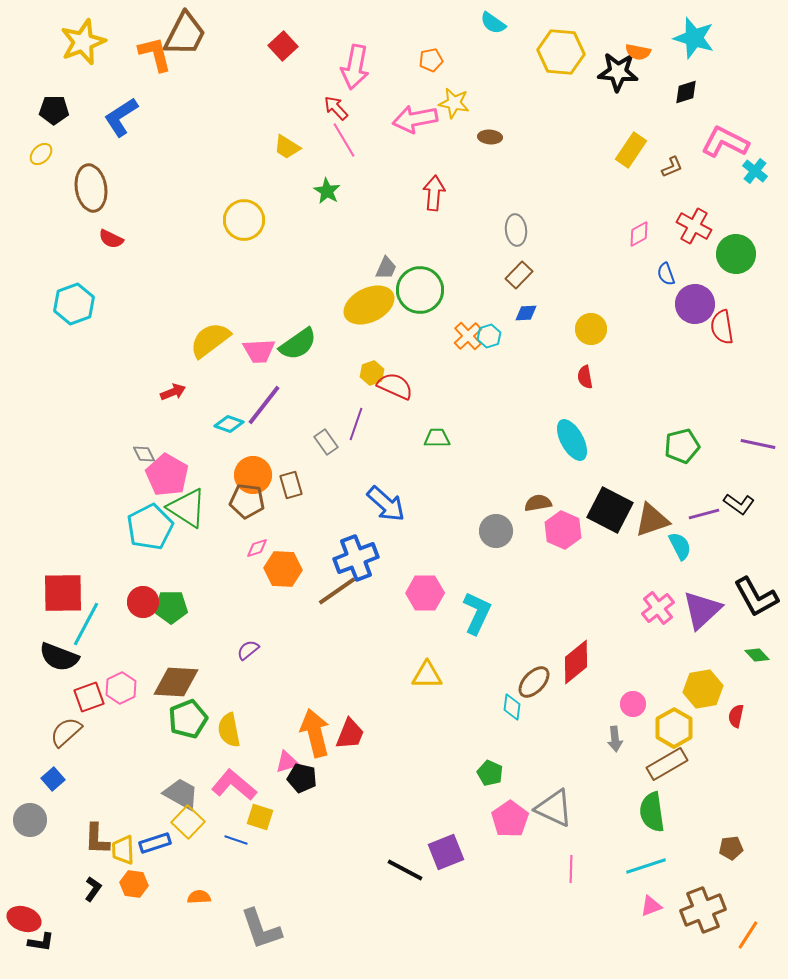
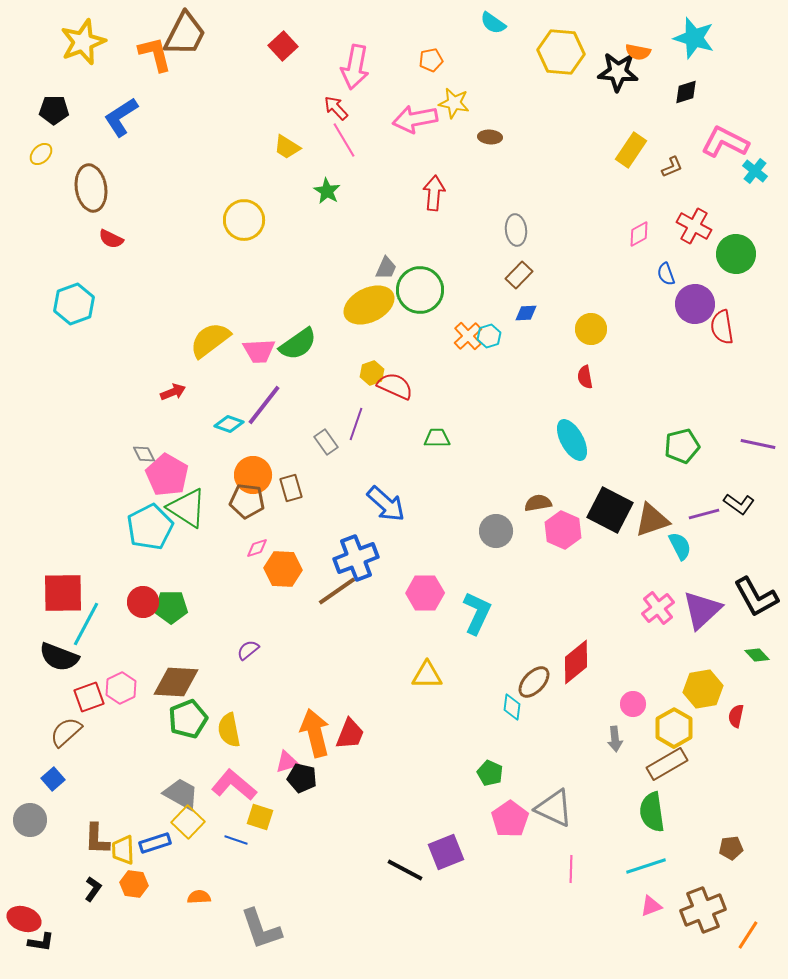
brown rectangle at (291, 485): moved 3 px down
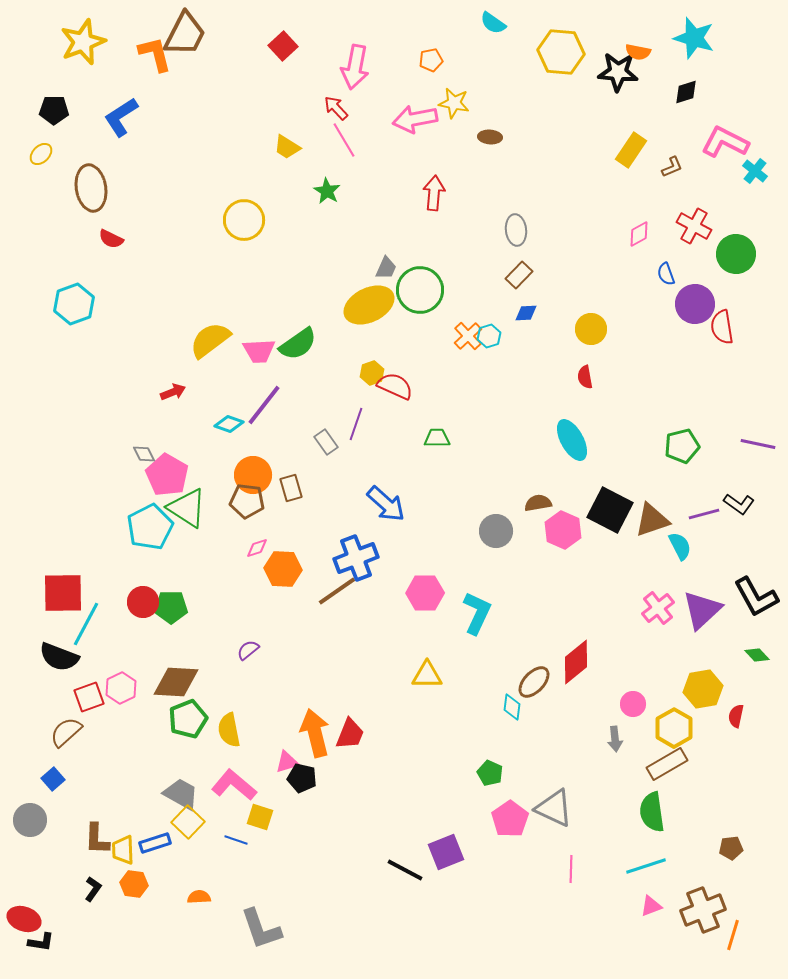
orange line at (748, 935): moved 15 px left; rotated 16 degrees counterclockwise
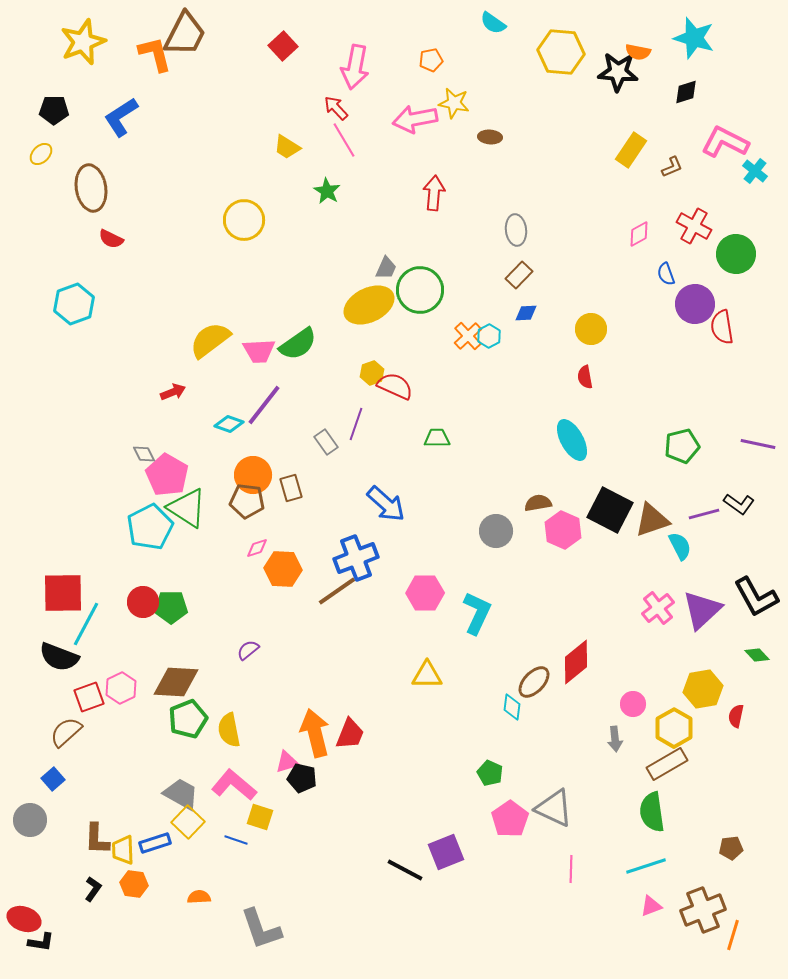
cyan hexagon at (489, 336): rotated 10 degrees counterclockwise
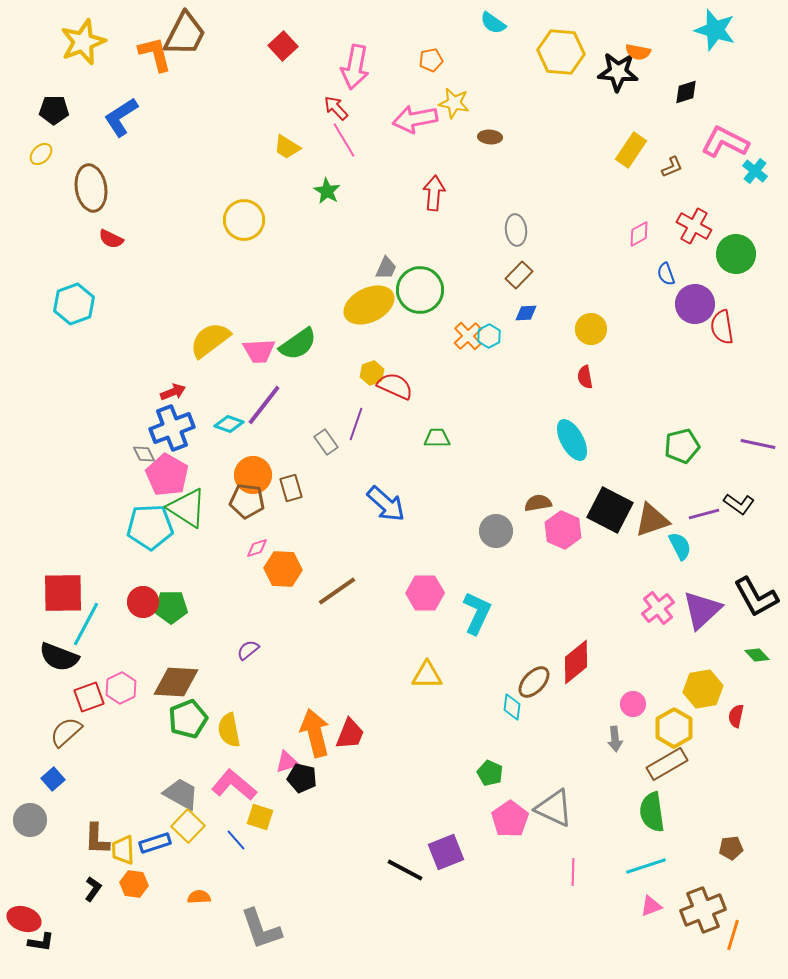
cyan star at (694, 38): moved 21 px right, 8 px up
cyan pentagon at (150, 527): rotated 24 degrees clockwise
blue cross at (356, 558): moved 184 px left, 130 px up
yellow square at (188, 822): moved 4 px down
blue line at (236, 840): rotated 30 degrees clockwise
pink line at (571, 869): moved 2 px right, 3 px down
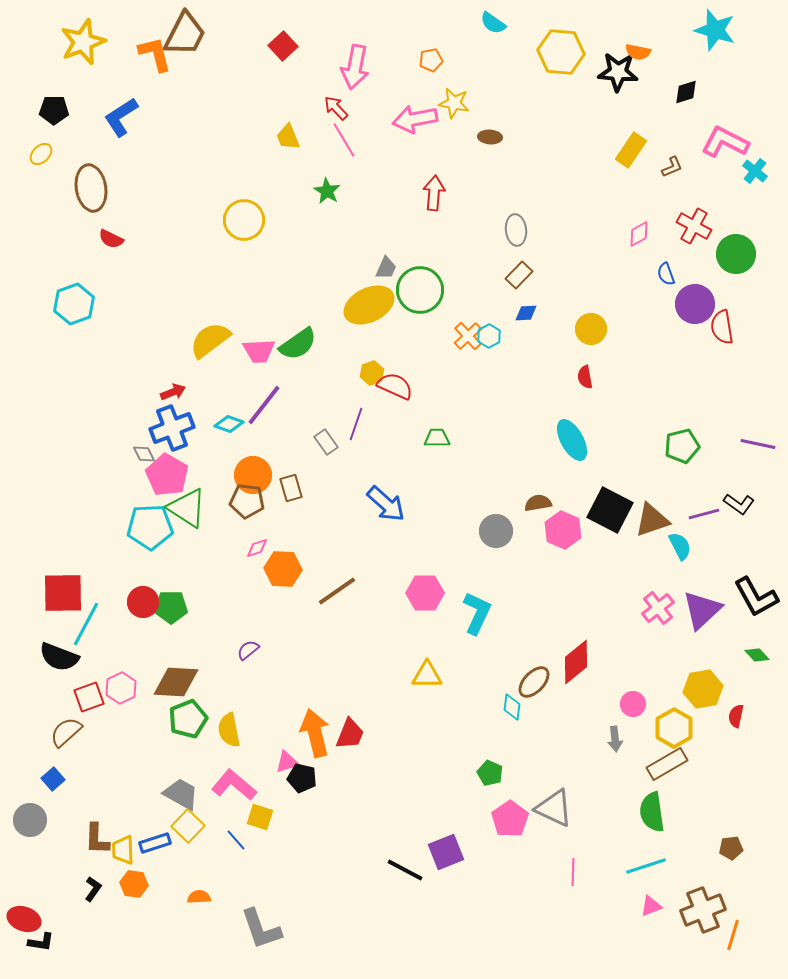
yellow trapezoid at (287, 147): moved 1 px right, 10 px up; rotated 36 degrees clockwise
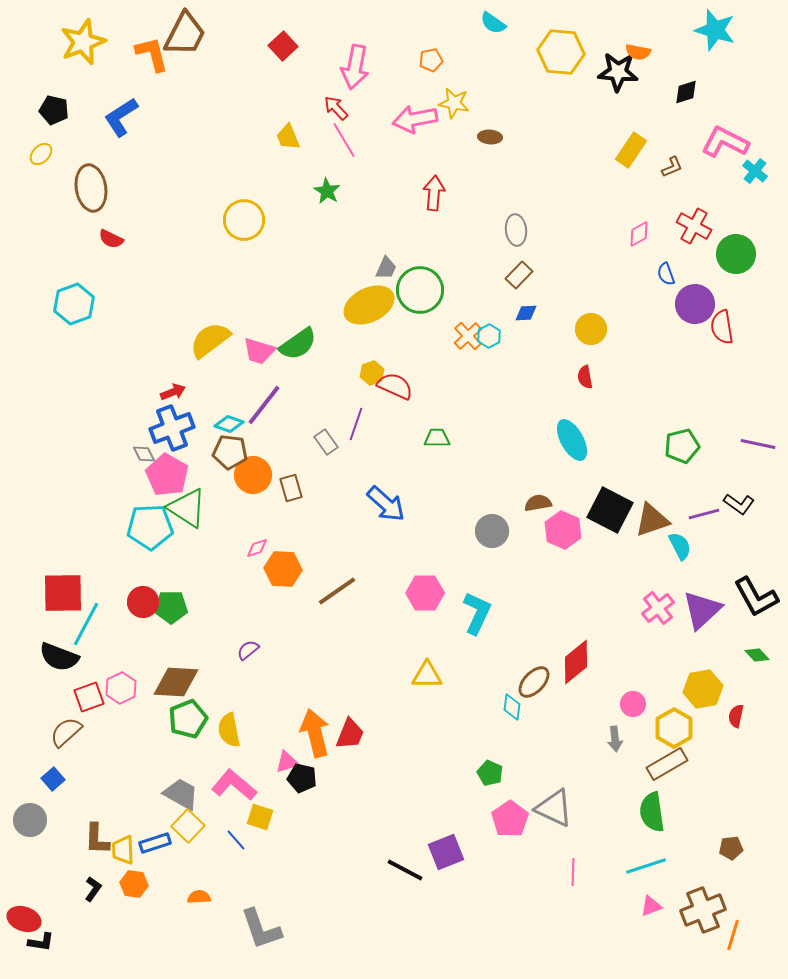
orange L-shape at (155, 54): moved 3 px left
black pentagon at (54, 110): rotated 12 degrees clockwise
pink trapezoid at (259, 351): rotated 20 degrees clockwise
brown pentagon at (247, 501): moved 17 px left, 49 px up
gray circle at (496, 531): moved 4 px left
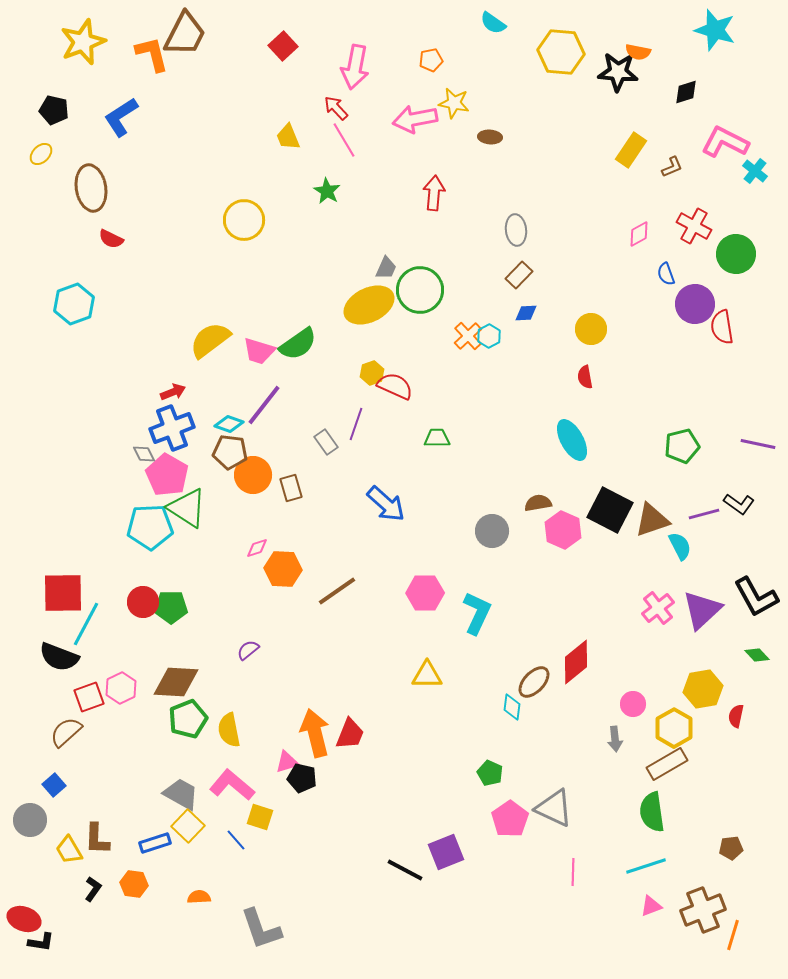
blue square at (53, 779): moved 1 px right, 6 px down
pink L-shape at (234, 785): moved 2 px left
yellow trapezoid at (123, 850): moved 54 px left; rotated 28 degrees counterclockwise
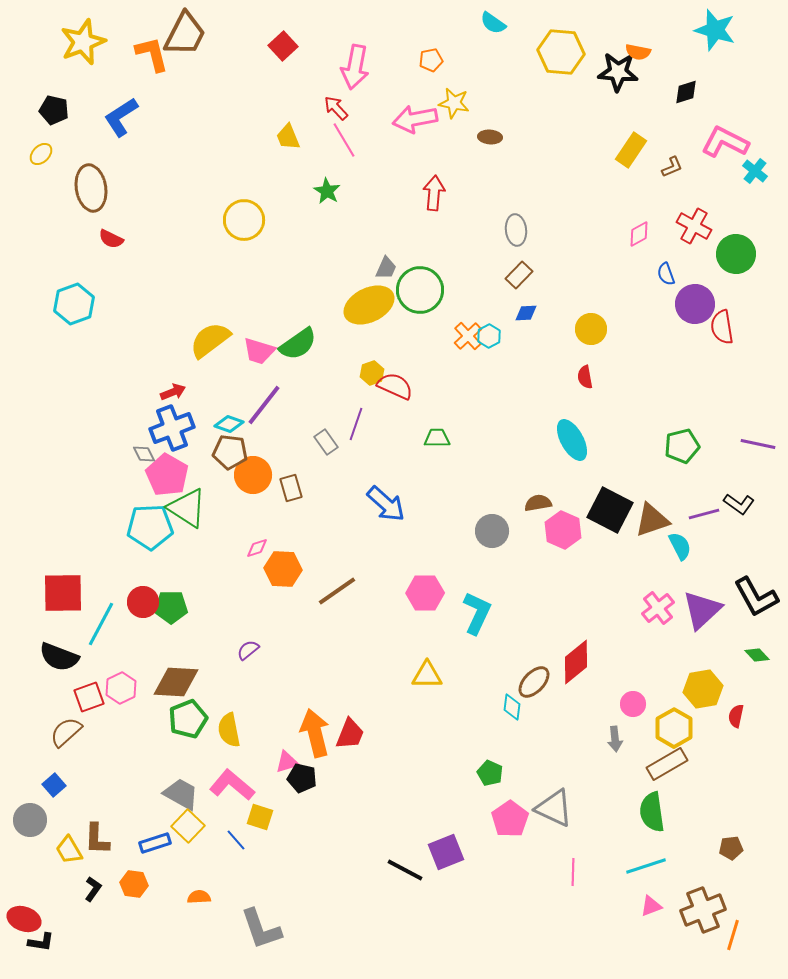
cyan line at (86, 624): moved 15 px right
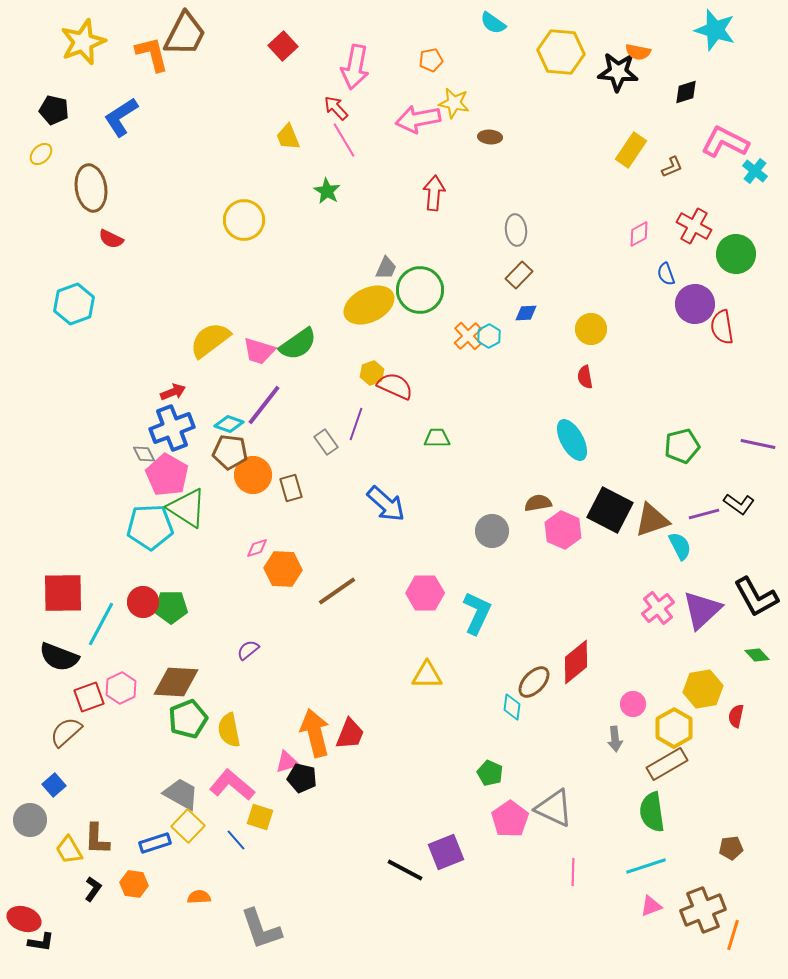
pink arrow at (415, 119): moved 3 px right
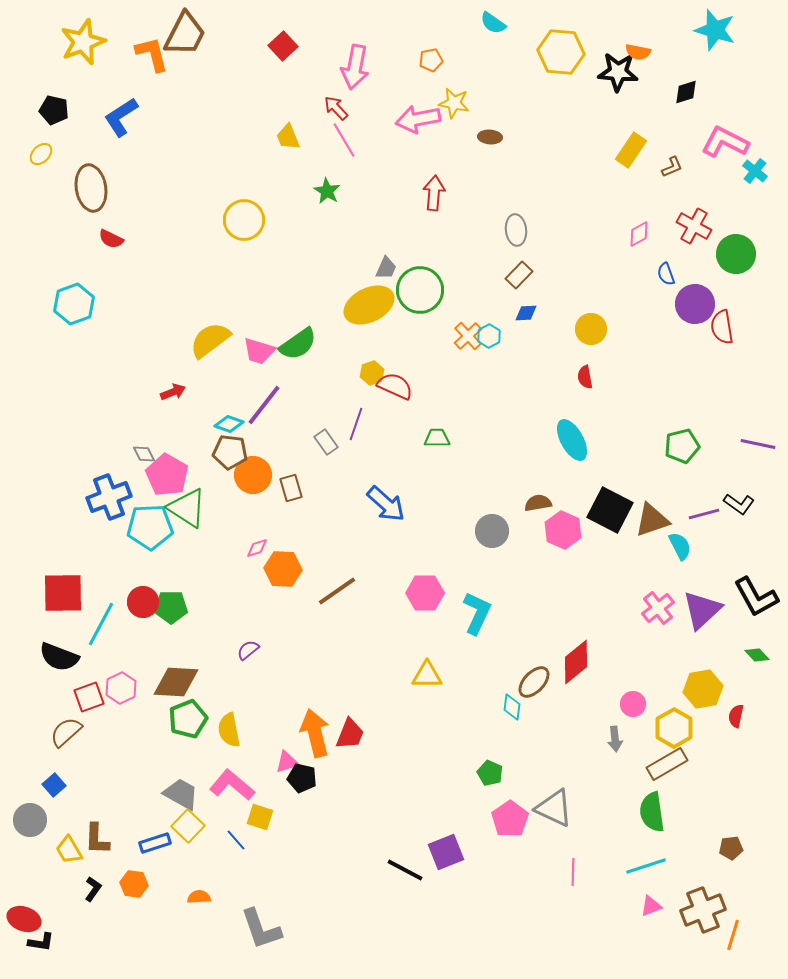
blue cross at (172, 428): moved 63 px left, 69 px down
